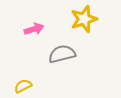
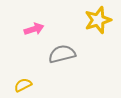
yellow star: moved 14 px right, 1 px down
yellow semicircle: moved 1 px up
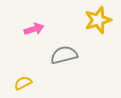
gray semicircle: moved 2 px right, 1 px down
yellow semicircle: moved 2 px up
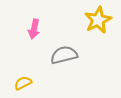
yellow star: rotated 8 degrees counterclockwise
pink arrow: rotated 120 degrees clockwise
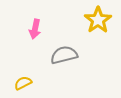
yellow star: rotated 8 degrees counterclockwise
pink arrow: moved 1 px right
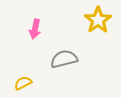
gray semicircle: moved 4 px down
